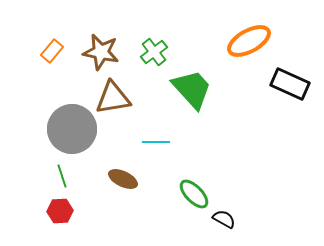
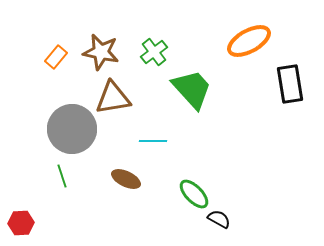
orange rectangle: moved 4 px right, 6 px down
black rectangle: rotated 57 degrees clockwise
cyan line: moved 3 px left, 1 px up
brown ellipse: moved 3 px right
red hexagon: moved 39 px left, 12 px down
black semicircle: moved 5 px left
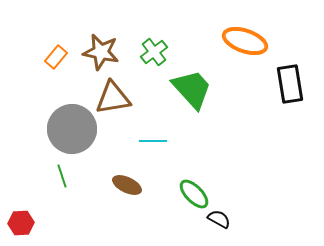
orange ellipse: moved 4 px left; rotated 48 degrees clockwise
brown ellipse: moved 1 px right, 6 px down
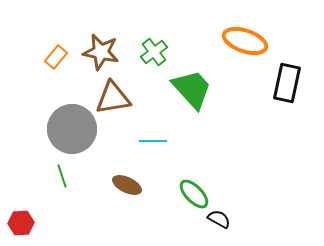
black rectangle: moved 3 px left, 1 px up; rotated 21 degrees clockwise
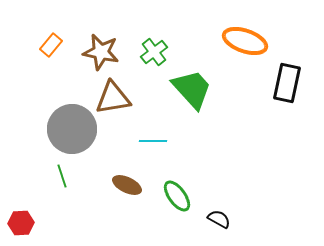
orange rectangle: moved 5 px left, 12 px up
green ellipse: moved 17 px left, 2 px down; rotated 8 degrees clockwise
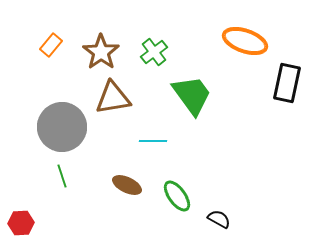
brown star: rotated 24 degrees clockwise
green trapezoid: moved 6 px down; rotated 6 degrees clockwise
gray circle: moved 10 px left, 2 px up
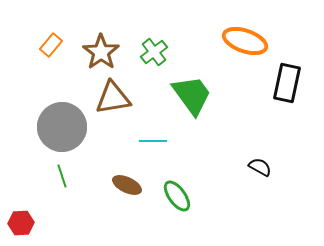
black semicircle: moved 41 px right, 52 px up
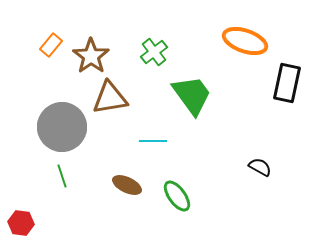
brown star: moved 10 px left, 4 px down
brown triangle: moved 3 px left
red hexagon: rotated 10 degrees clockwise
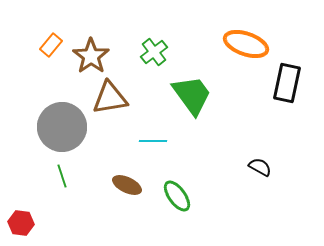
orange ellipse: moved 1 px right, 3 px down
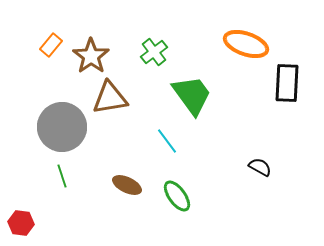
black rectangle: rotated 9 degrees counterclockwise
cyan line: moved 14 px right; rotated 52 degrees clockwise
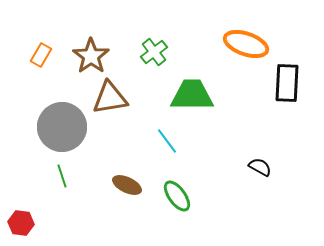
orange rectangle: moved 10 px left, 10 px down; rotated 10 degrees counterclockwise
green trapezoid: rotated 54 degrees counterclockwise
